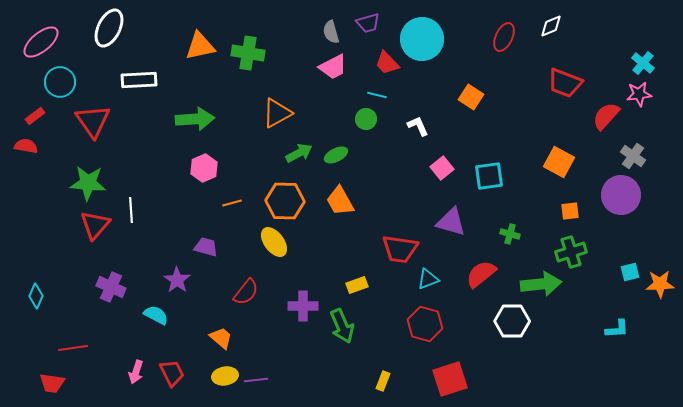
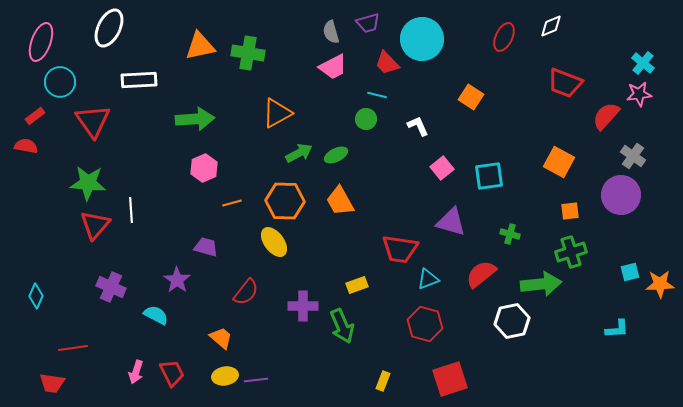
pink ellipse at (41, 42): rotated 30 degrees counterclockwise
white hexagon at (512, 321): rotated 12 degrees counterclockwise
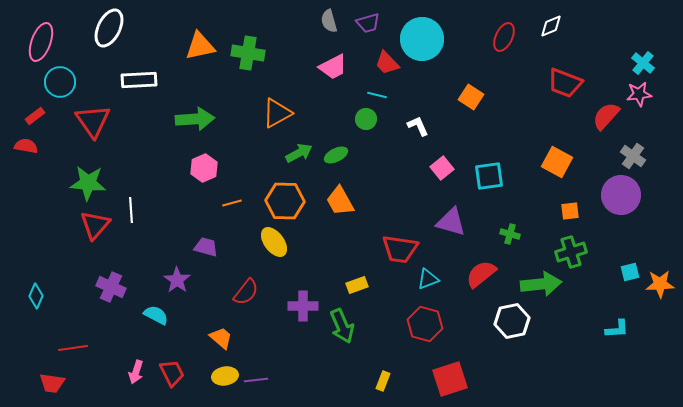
gray semicircle at (331, 32): moved 2 px left, 11 px up
orange square at (559, 162): moved 2 px left
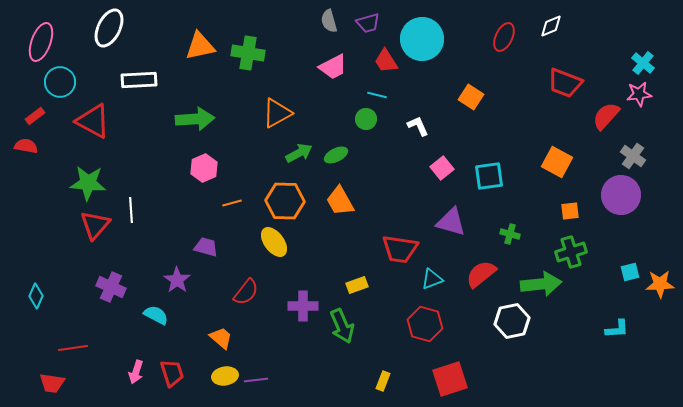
red trapezoid at (387, 63): moved 1 px left, 2 px up; rotated 12 degrees clockwise
red triangle at (93, 121): rotated 27 degrees counterclockwise
cyan triangle at (428, 279): moved 4 px right
red trapezoid at (172, 373): rotated 8 degrees clockwise
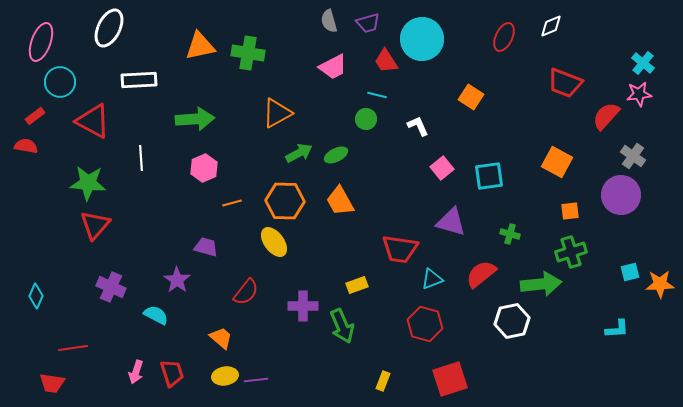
white line at (131, 210): moved 10 px right, 52 px up
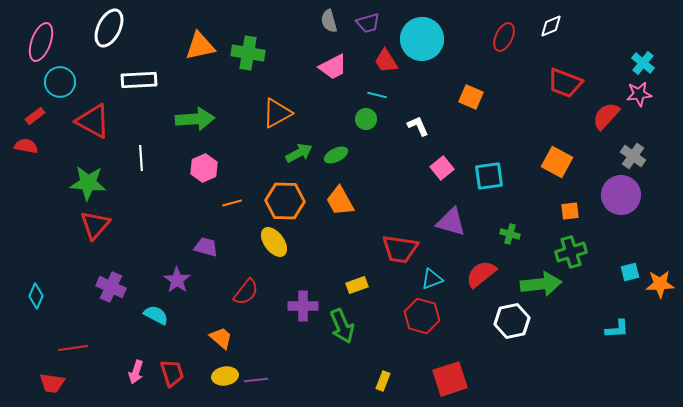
orange square at (471, 97): rotated 10 degrees counterclockwise
red hexagon at (425, 324): moved 3 px left, 8 px up
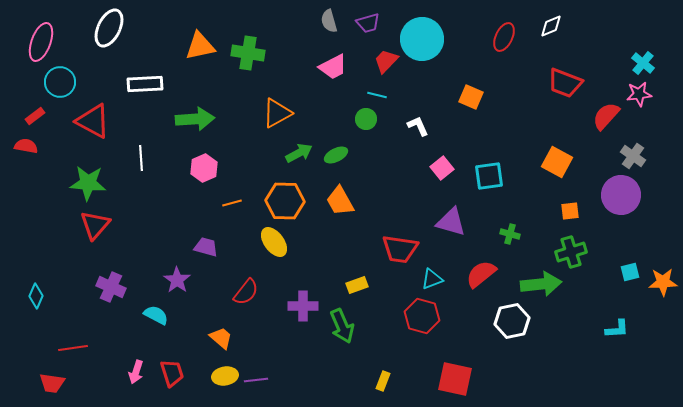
red trapezoid at (386, 61): rotated 76 degrees clockwise
white rectangle at (139, 80): moved 6 px right, 4 px down
orange star at (660, 284): moved 3 px right, 2 px up
red square at (450, 379): moved 5 px right; rotated 30 degrees clockwise
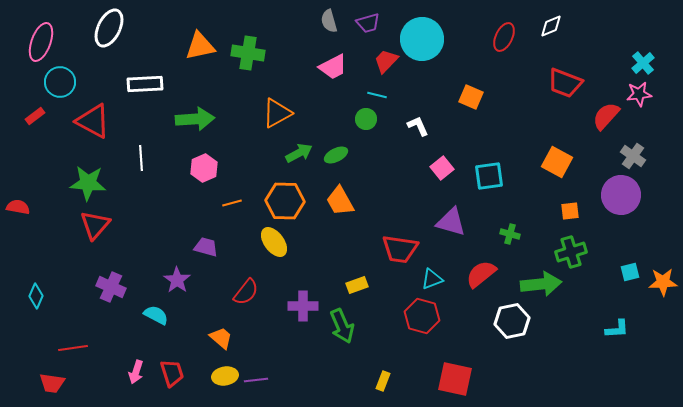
cyan cross at (643, 63): rotated 10 degrees clockwise
red semicircle at (26, 146): moved 8 px left, 61 px down
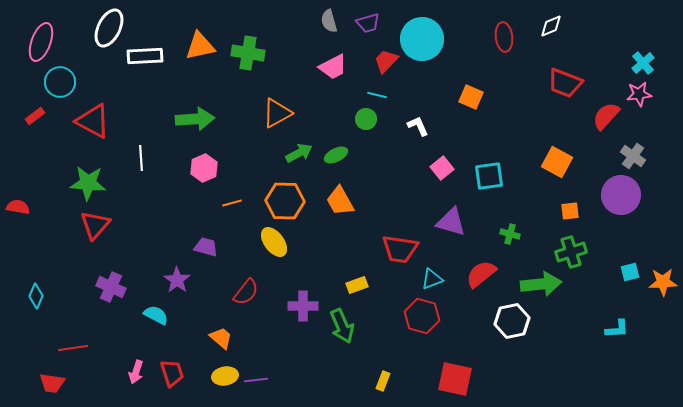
red ellipse at (504, 37): rotated 32 degrees counterclockwise
white rectangle at (145, 84): moved 28 px up
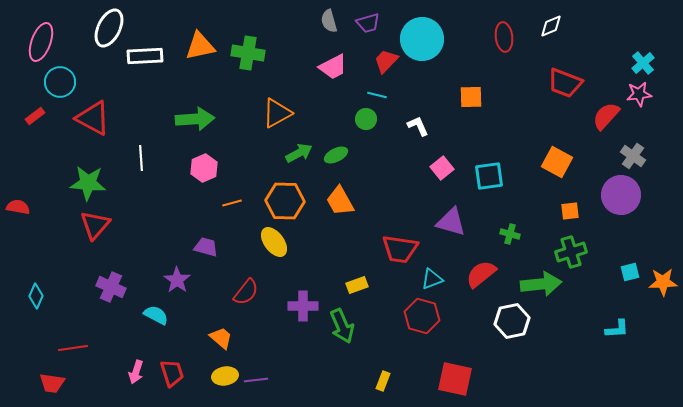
orange square at (471, 97): rotated 25 degrees counterclockwise
red triangle at (93, 121): moved 3 px up
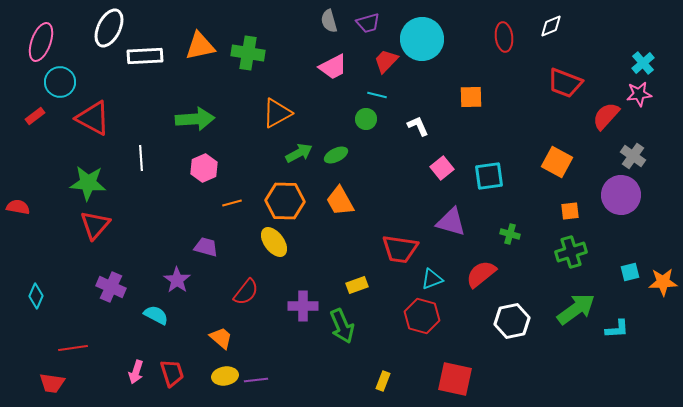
green arrow at (541, 284): moved 35 px right, 25 px down; rotated 30 degrees counterclockwise
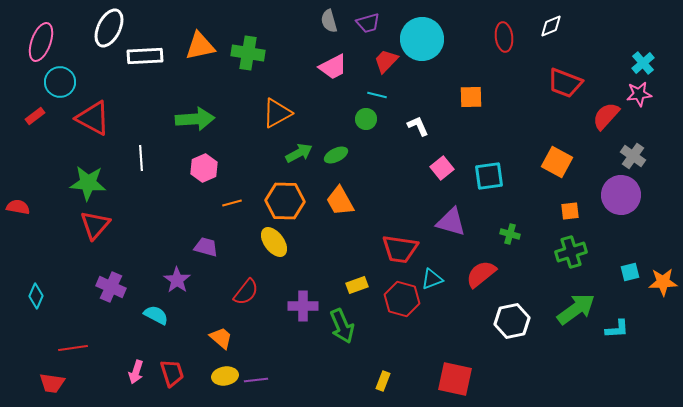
red hexagon at (422, 316): moved 20 px left, 17 px up
